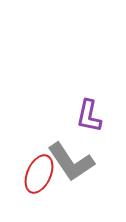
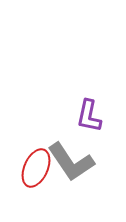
red ellipse: moved 3 px left, 6 px up
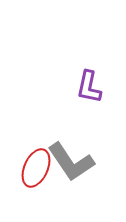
purple L-shape: moved 29 px up
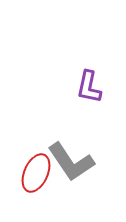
red ellipse: moved 5 px down
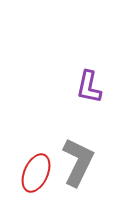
gray L-shape: moved 7 px right; rotated 120 degrees counterclockwise
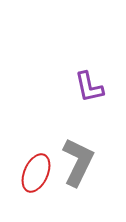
purple L-shape: rotated 24 degrees counterclockwise
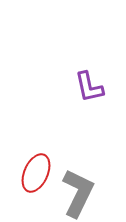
gray L-shape: moved 31 px down
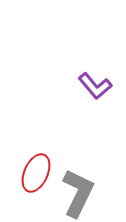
purple L-shape: moved 6 px right, 1 px up; rotated 28 degrees counterclockwise
